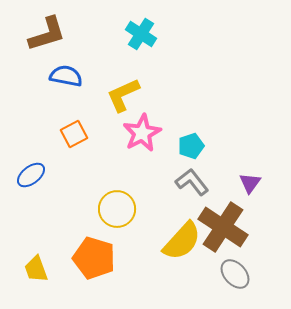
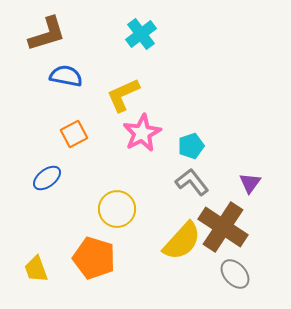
cyan cross: rotated 20 degrees clockwise
blue ellipse: moved 16 px right, 3 px down
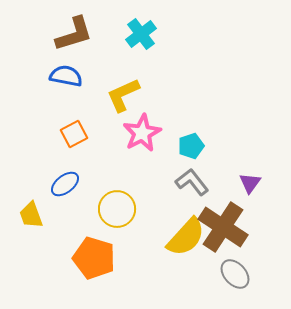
brown L-shape: moved 27 px right
blue ellipse: moved 18 px right, 6 px down
yellow semicircle: moved 4 px right, 4 px up
yellow trapezoid: moved 5 px left, 54 px up
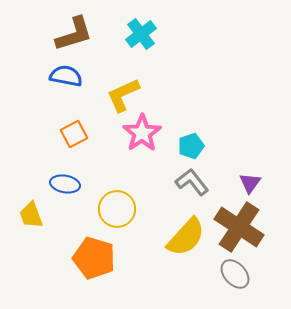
pink star: rotated 6 degrees counterclockwise
blue ellipse: rotated 48 degrees clockwise
brown cross: moved 16 px right
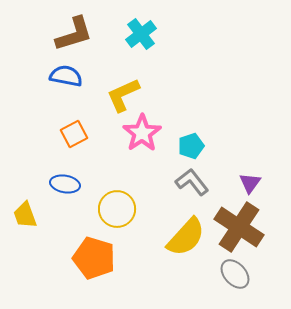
yellow trapezoid: moved 6 px left
